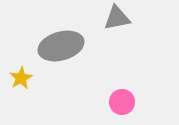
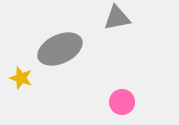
gray ellipse: moved 1 px left, 3 px down; rotated 9 degrees counterclockwise
yellow star: rotated 25 degrees counterclockwise
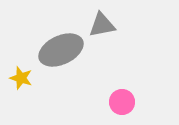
gray triangle: moved 15 px left, 7 px down
gray ellipse: moved 1 px right, 1 px down
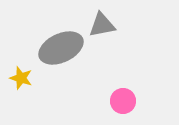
gray ellipse: moved 2 px up
pink circle: moved 1 px right, 1 px up
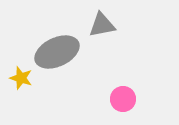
gray ellipse: moved 4 px left, 4 px down
pink circle: moved 2 px up
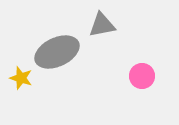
pink circle: moved 19 px right, 23 px up
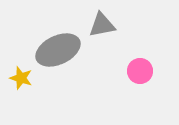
gray ellipse: moved 1 px right, 2 px up
pink circle: moved 2 px left, 5 px up
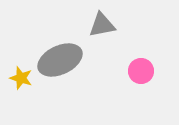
gray ellipse: moved 2 px right, 10 px down
pink circle: moved 1 px right
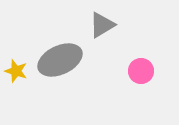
gray triangle: rotated 20 degrees counterclockwise
yellow star: moved 5 px left, 7 px up
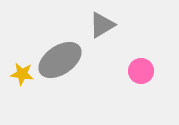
gray ellipse: rotated 9 degrees counterclockwise
yellow star: moved 6 px right, 3 px down; rotated 10 degrees counterclockwise
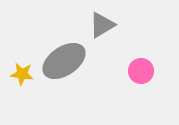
gray ellipse: moved 4 px right, 1 px down
